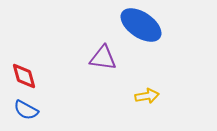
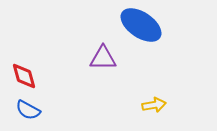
purple triangle: rotated 8 degrees counterclockwise
yellow arrow: moved 7 px right, 9 px down
blue semicircle: moved 2 px right
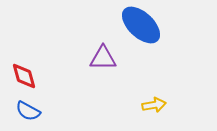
blue ellipse: rotated 9 degrees clockwise
blue semicircle: moved 1 px down
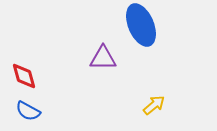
blue ellipse: rotated 24 degrees clockwise
yellow arrow: rotated 30 degrees counterclockwise
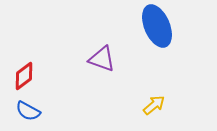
blue ellipse: moved 16 px right, 1 px down
purple triangle: moved 1 px left, 1 px down; rotated 20 degrees clockwise
red diamond: rotated 68 degrees clockwise
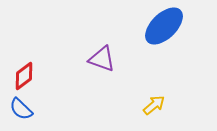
blue ellipse: moved 7 px right; rotated 69 degrees clockwise
blue semicircle: moved 7 px left, 2 px up; rotated 15 degrees clockwise
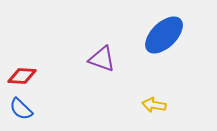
blue ellipse: moved 9 px down
red diamond: moved 2 px left; rotated 40 degrees clockwise
yellow arrow: rotated 130 degrees counterclockwise
